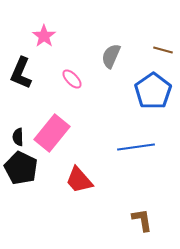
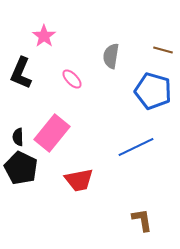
gray semicircle: rotated 15 degrees counterclockwise
blue pentagon: rotated 21 degrees counterclockwise
blue line: rotated 18 degrees counterclockwise
red trapezoid: rotated 60 degrees counterclockwise
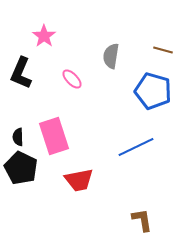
pink rectangle: moved 2 px right, 3 px down; rotated 57 degrees counterclockwise
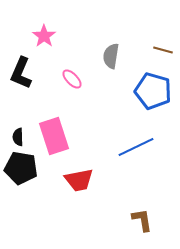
black pentagon: rotated 16 degrees counterclockwise
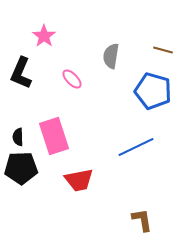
black pentagon: rotated 12 degrees counterclockwise
